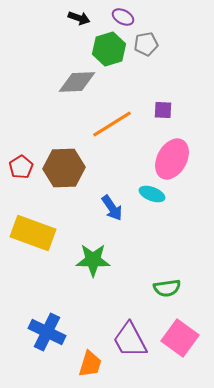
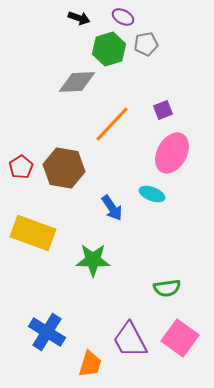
purple square: rotated 24 degrees counterclockwise
orange line: rotated 15 degrees counterclockwise
pink ellipse: moved 6 px up
brown hexagon: rotated 12 degrees clockwise
blue cross: rotated 6 degrees clockwise
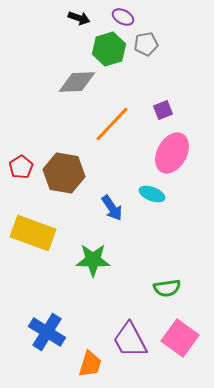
brown hexagon: moved 5 px down
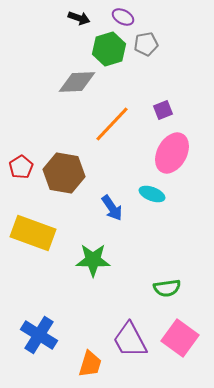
blue cross: moved 8 px left, 3 px down
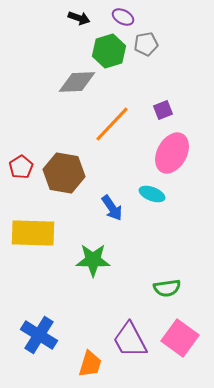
green hexagon: moved 2 px down
yellow rectangle: rotated 18 degrees counterclockwise
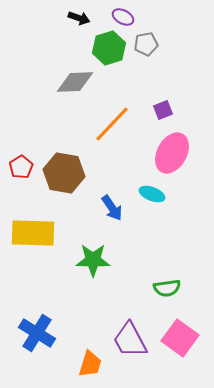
green hexagon: moved 3 px up
gray diamond: moved 2 px left
blue cross: moved 2 px left, 2 px up
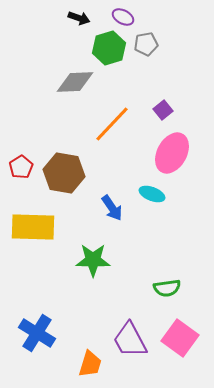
purple square: rotated 18 degrees counterclockwise
yellow rectangle: moved 6 px up
